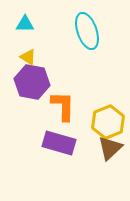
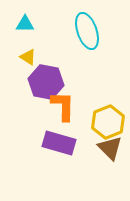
purple hexagon: moved 14 px right
brown triangle: rotated 32 degrees counterclockwise
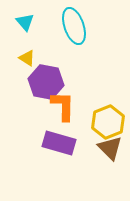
cyan triangle: moved 2 px up; rotated 48 degrees clockwise
cyan ellipse: moved 13 px left, 5 px up
yellow triangle: moved 1 px left, 1 px down
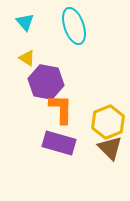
orange L-shape: moved 2 px left, 3 px down
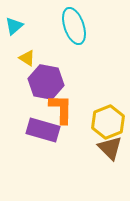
cyan triangle: moved 11 px left, 4 px down; rotated 30 degrees clockwise
purple rectangle: moved 16 px left, 13 px up
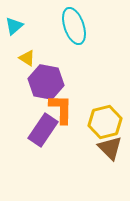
yellow hexagon: moved 3 px left; rotated 8 degrees clockwise
purple rectangle: rotated 72 degrees counterclockwise
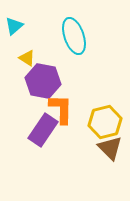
cyan ellipse: moved 10 px down
purple hexagon: moved 3 px left, 1 px up
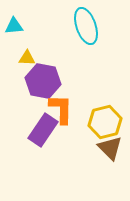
cyan triangle: rotated 36 degrees clockwise
cyan ellipse: moved 12 px right, 10 px up
yellow triangle: rotated 30 degrees counterclockwise
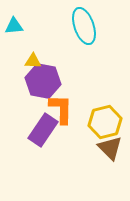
cyan ellipse: moved 2 px left
yellow triangle: moved 6 px right, 3 px down
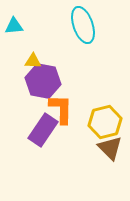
cyan ellipse: moved 1 px left, 1 px up
